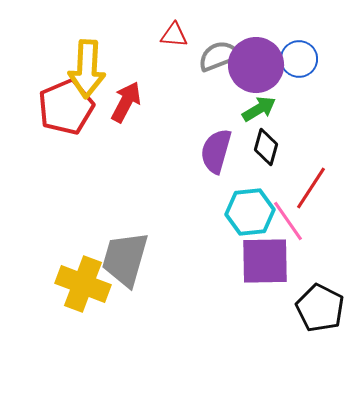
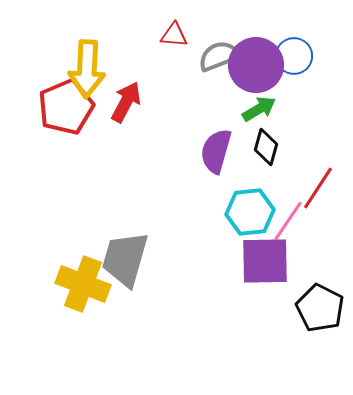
blue circle: moved 5 px left, 3 px up
red line: moved 7 px right
pink line: rotated 69 degrees clockwise
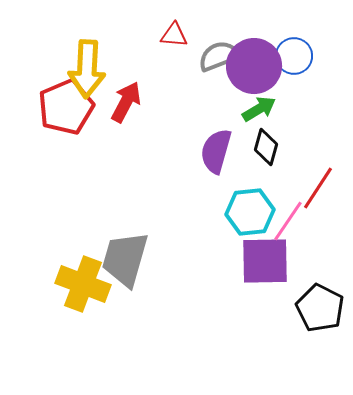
purple circle: moved 2 px left, 1 px down
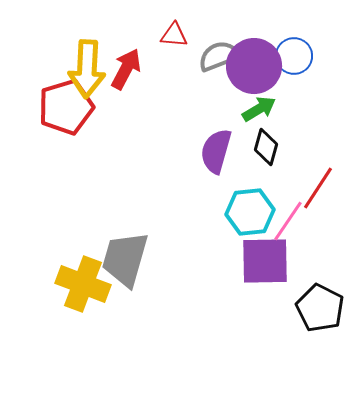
red arrow: moved 33 px up
red pentagon: rotated 6 degrees clockwise
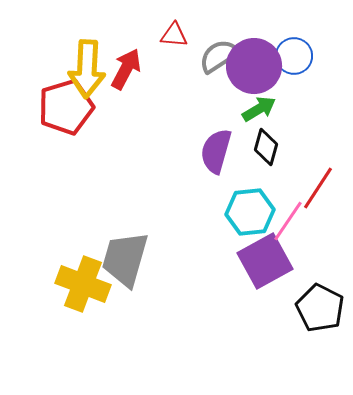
gray semicircle: rotated 12 degrees counterclockwise
purple square: rotated 28 degrees counterclockwise
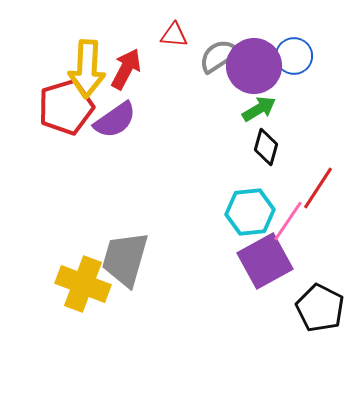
purple semicircle: moved 101 px left, 31 px up; rotated 141 degrees counterclockwise
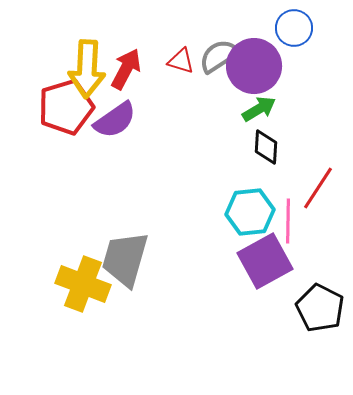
red triangle: moved 7 px right, 26 px down; rotated 12 degrees clockwise
blue circle: moved 28 px up
black diamond: rotated 12 degrees counterclockwise
pink line: rotated 33 degrees counterclockwise
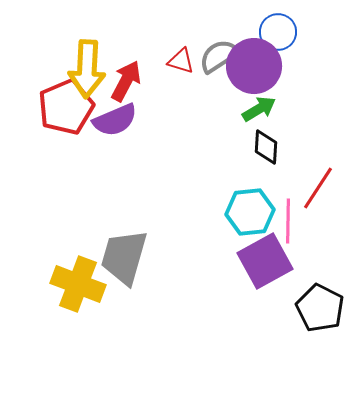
blue circle: moved 16 px left, 4 px down
red arrow: moved 12 px down
red pentagon: rotated 6 degrees counterclockwise
purple semicircle: rotated 12 degrees clockwise
gray trapezoid: moved 1 px left, 2 px up
yellow cross: moved 5 px left
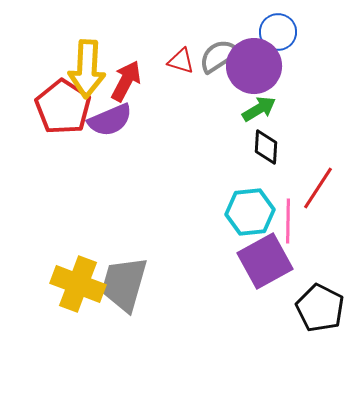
red pentagon: moved 3 px left; rotated 16 degrees counterclockwise
purple semicircle: moved 5 px left
gray trapezoid: moved 27 px down
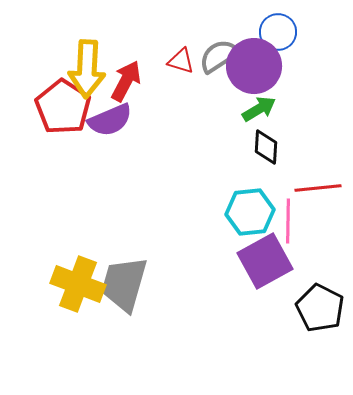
red line: rotated 51 degrees clockwise
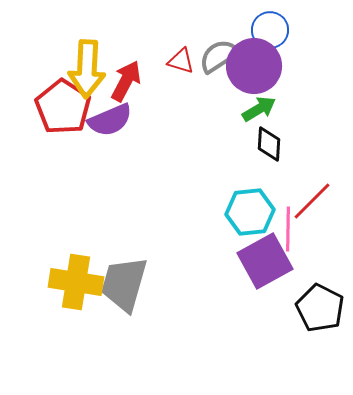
blue circle: moved 8 px left, 2 px up
black diamond: moved 3 px right, 3 px up
red line: moved 6 px left, 13 px down; rotated 39 degrees counterclockwise
pink line: moved 8 px down
yellow cross: moved 2 px left, 2 px up; rotated 12 degrees counterclockwise
